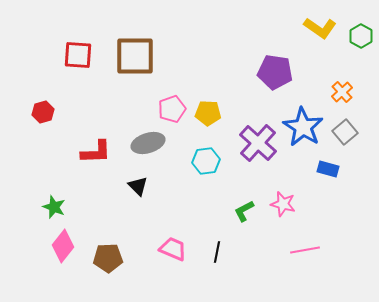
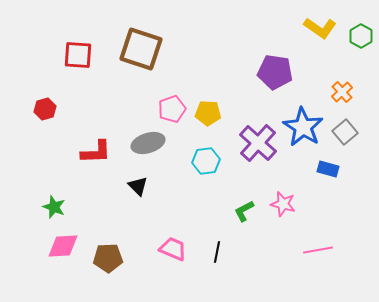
brown square: moved 6 px right, 7 px up; rotated 18 degrees clockwise
red hexagon: moved 2 px right, 3 px up
pink diamond: rotated 48 degrees clockwise
pink line: moved 13 px right
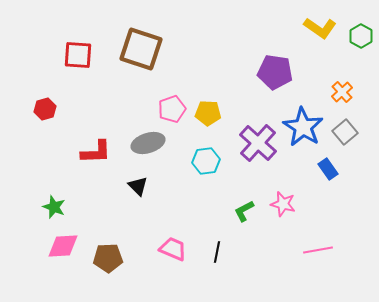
blue rectangle: rotated 40 degrees clockwise
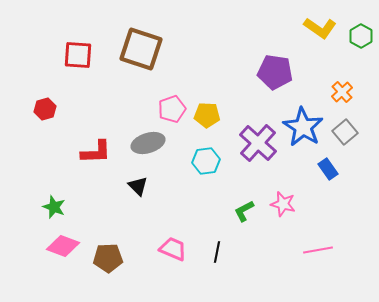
yellow pentagon: moved 1 px left, 2 px down
pink diamond: rotated 24 degrees clockwise
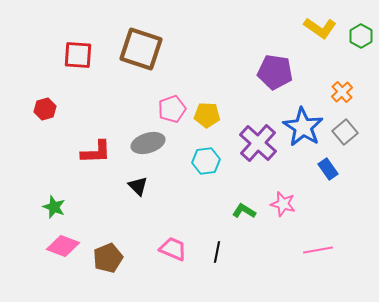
green L-shape: rotated 60 degrees clockwise
brown pentagon: rotated 20 degrees counterclockwise
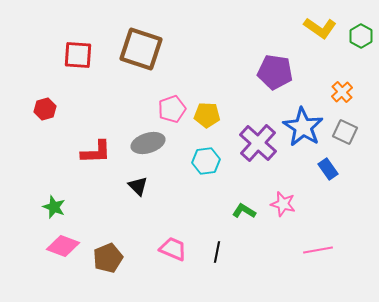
gray square: rotated 25 degrees counterclockwise
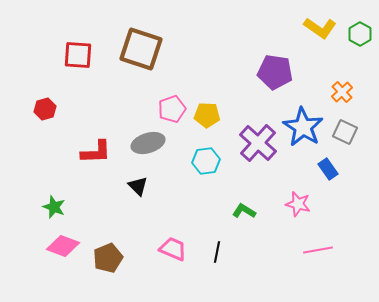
green hexagon: moved 1 px left, 2 px up
pink star: moved 15 px right
